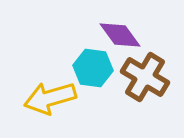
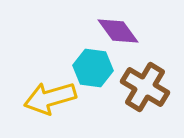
purple diamond: moved 2 px left, 4 px up
brown cross: moved 10 px down
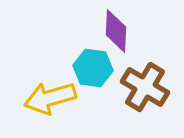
purple diamond: moved 2 px left; rotated 39 degrees clockwise
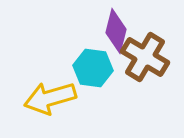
purple diamond: rotated 12 degrees clockwise
brown cross: moved 30 px up
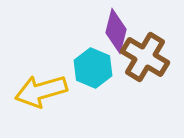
cyan hexagon: rotated 15 degrees clockwise
yellow arrow: moved 9 px left, 7 px up
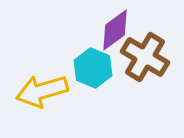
purple diamond: moved 1 px left, 1 px up; rotated 39 degrees clockwise
yellow arrow: moved 1 px right
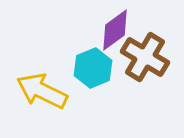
cyan hexagon: rotated 15 degrees clockwise
yellow arrow: rotated 42 degrees clockwise
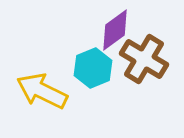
brown cross: moved 1 px left, 2 px down
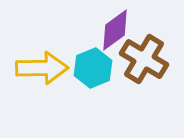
yellow arrow: moved 23 px up; rotated 153 degrees clockwise
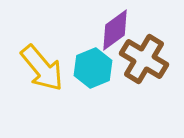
yellow arrow: rotated 51 degrees clockwise
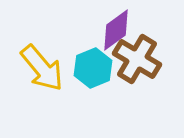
purple diamond: moved 1 px right
brown cross: moved 7 px left
